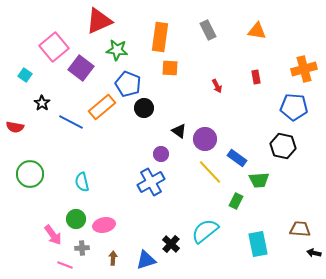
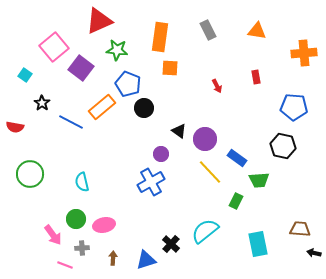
orange cross at (304, 69): moved 16 px up; rotated 10 degrees clockwise
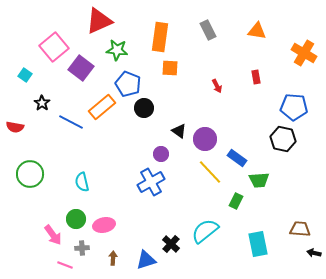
orange cross at (304, 53): rotated 35 degrees clockwise
black hexagon at (283, 146): moved 7 px up
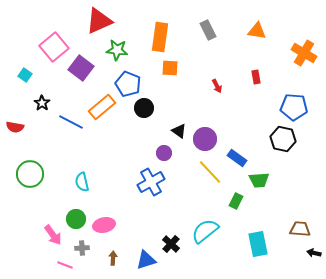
purple circle at (161, 154): moved 3 px right, 1 px up
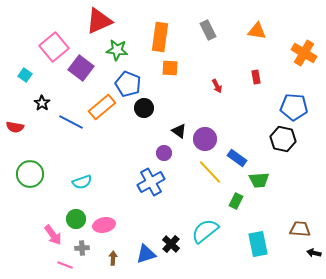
cyan semicircle at (82, 182): rotated 96 degrees counterclockwise
blue triangle at (146, 260): moved 6 px up
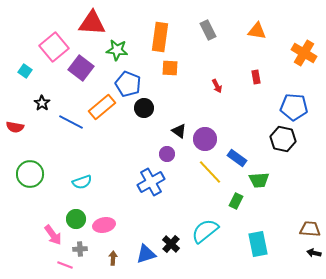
red triangle at (99, 21): moved 7 px left, 2 px down; rotated 28 degrees clockwise
cyan square at (25, 75): moved 4 px up
purple circle at (164, 153): moved 3 px right, 1 px down
brown trapezoid at (300, 229): moved 10 px right
gray cross at (82, 248): moved 2 px left, 1 px down
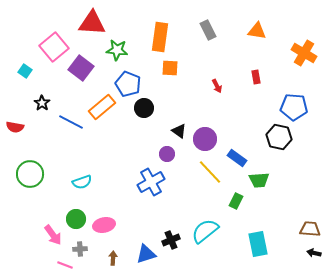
black hexagon at (283, 139): moved 4 px left, 2 px up
black cross at (171, 244): moved 4 px up; rotated 24 degrees clockwise
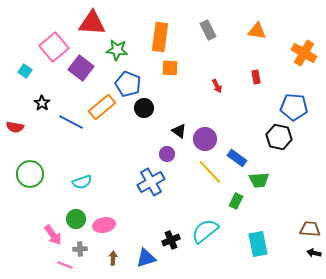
blue triangle at (146, 254): moved 4 px down
